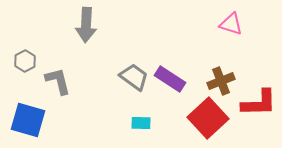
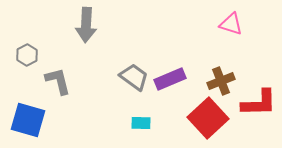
gray hexagon: moved 2 px right, 6 px up
purple rectangle: rotated 56 degrees counterclockwise
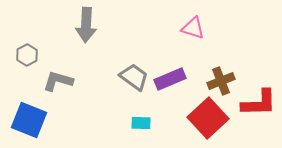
pink triangle: moved 38 px left, 4 px down
gray L-shape: rotated 60 degrees counterclockwise
blue square: moved 1 px right; rotated 6 degrees clockwise
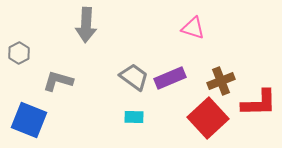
gray hexagon: moved 8 px left, 2 px up
purple rectangle: moved 1 px up
cyan rectangle: moved 7 px left, 6 px up
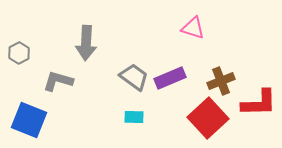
gray arrow: moved 18 px down
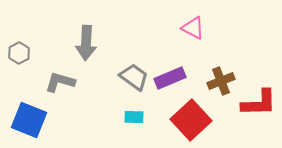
pink triangle: rotated 10 degrees clockwise
gray L-shape: moved 2 px right, 1 px down
red square: moved 17 px left, 2 px down
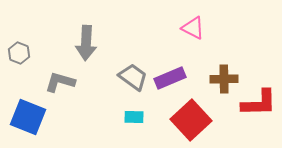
gray hexagon: rotated 10 degrees counterclockwise
gray trapezoid: moved 1 px left
brown cross: moved 3 px right, 2 px up; rotated 20 degrees clockwise
blue square: moved 1 px left, 3 px up
